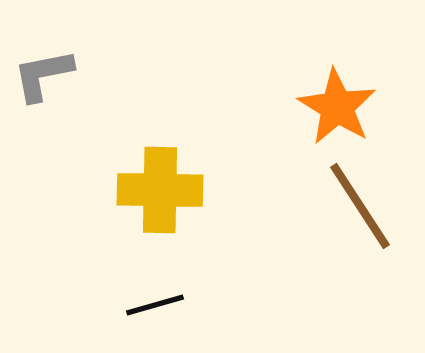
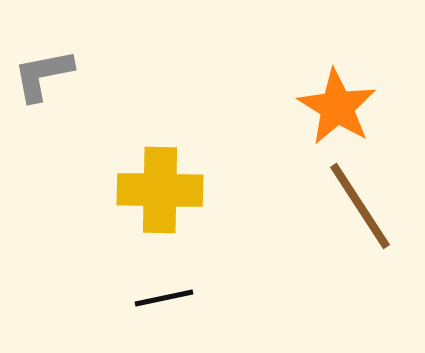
black line: moved 9 px right, 7 px up; rotated 4 degrees clockwise
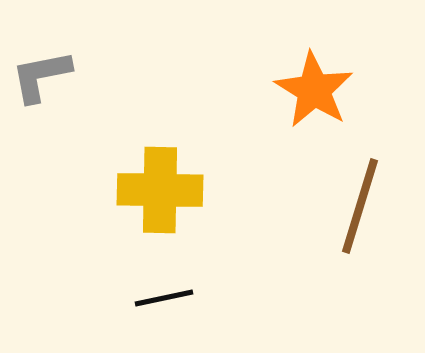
gray L-shape: moved 2 px left, 1 px down
orange star: moved 23 px left, 17 px up
brown line: rotated 50 degrees clockwise
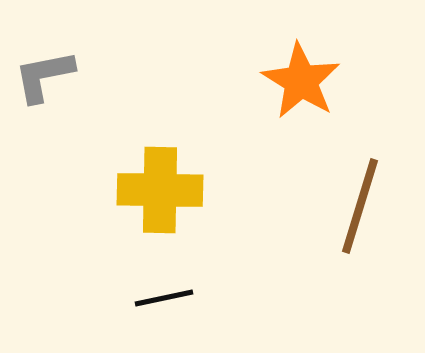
gray L-shape: moved 3 px right
orange star: moved 13 px left, 9 px up
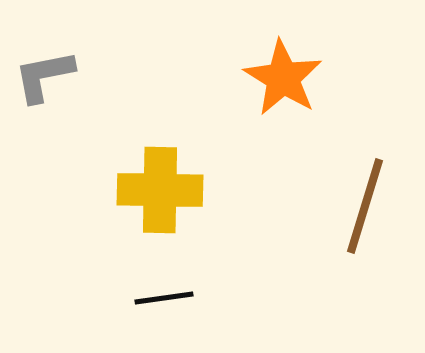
orange star: moved 18 px left, 3 px up
brown line: moved 5 px right
black line: rotated 4 degrees clockwise
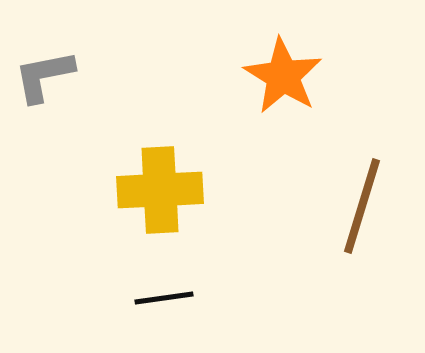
orange star: moved 2 px up
yellow cross: rotated 4 degrees counterclockwise
brown line: moved 3 px left
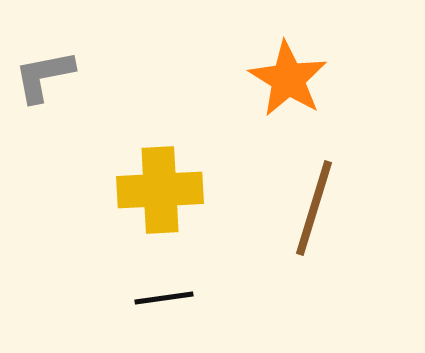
orange star: moved 5 px right, 3 px down
brown line: moved 48 px left, 2 px down
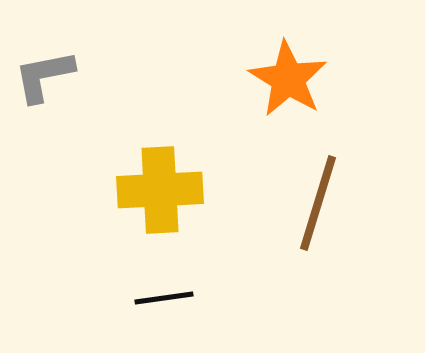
brown line: moved 4 px right, 5 px up
